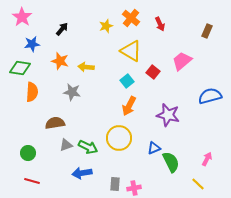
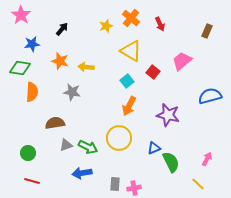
pink star: moved 1 px left, 2 px up
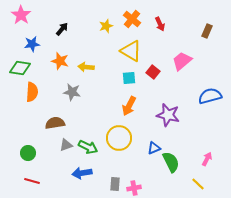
orange cross: moved 1 px right, 1 px down
cyan square: moved 2 px right, 3 px up; rotated 32 degrees clockwise
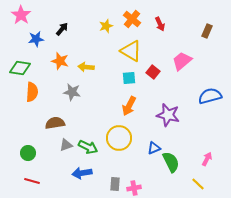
blue star: moved 4 px right, 5 px up
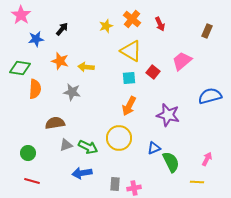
orange semicircle: moved 3 px right, 3 px up
yellow line: moved 1 px left, 2 px up; rotated 40 degrees counterclockwise
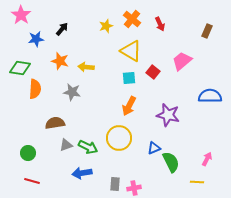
blue semicircle: rotated 15 degrees clockwise
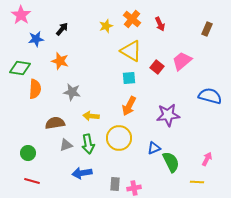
brown rectangle: moved 2 px up
yellow arrow: moved 5 px right, 49 px down
red square: moved 4 px right, 5 px up
blue semicircle: rotated 15 degrees clockwise
purple star: rotated 20 degrees counterclockwise
green arrow: moved 3 px up; rotated 54 degrees clockwise
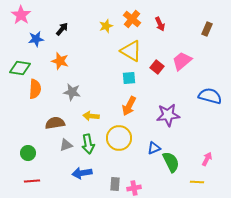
red line: rotated 21 degrees counterclockwise
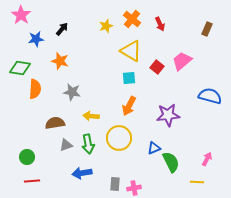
green circle: moved 1 px left, 4 px down
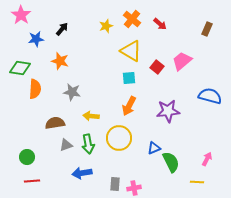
red arrow: rotated 24 degrees counterclockwise
purple star: moved 4 px up
